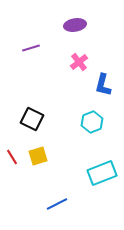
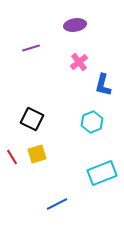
yellow square: moved 1 px left, 2 px up
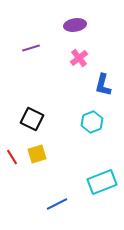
pink cross: moved 4 px up
cyan rectangle: moved 9 px down
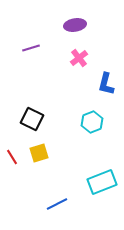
blue L-shape: moved 3 px right, 1 px up
yellow square: moved 2 px right, 1 px up
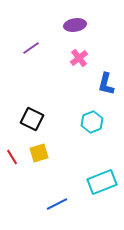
purple line: rotated 18 degrees counterclockwise
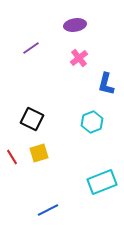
blue line: moved 9 px left, 6 px down
